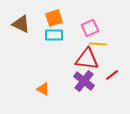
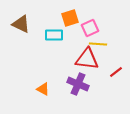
orange square: moved 16 px right
red line: moved 4 px right, 3 px up
purple cross: moved 6 px left, 3 px down; rotated 15 degrees counterclockwise
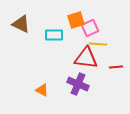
orange square: moved 6 px right, 2 px down
red triangle: moved 1 px left, 1 px up
red line: moved 5 px up; rotated 32 degrees clockwise
orange triangle: moved 1 px left, 1 px down
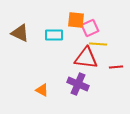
orange square: rotated 24 degrees clockwise
brown triangle: moved 1 px left, 9 px down
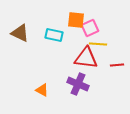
cyan rectangle: rotated 12 degrees clockwise
red line: moved 1 px right, 2 px up
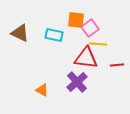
pink square: rotated 12 degrees counterclockwise
purple cross: moved 1 px left, 2 px up; rotated 25 degrees clockwise
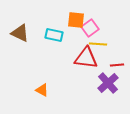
purple cross: moved 31 px right, 1 px down
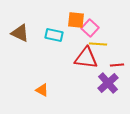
pink square: rotated 12 degrees counterclockwise
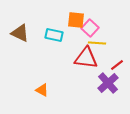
yellow line: moved 1 px left, 1 px up
red line: rotated 32 degrees counterclockwise
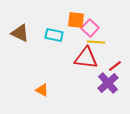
yellow line: moved 1 px left, 1 px up
red line: moved 2 px left, 1 px down
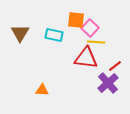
brown triangle: rotated 36 degrees clockwise
orange triangle: rotated 24 degrees counterclockwise
